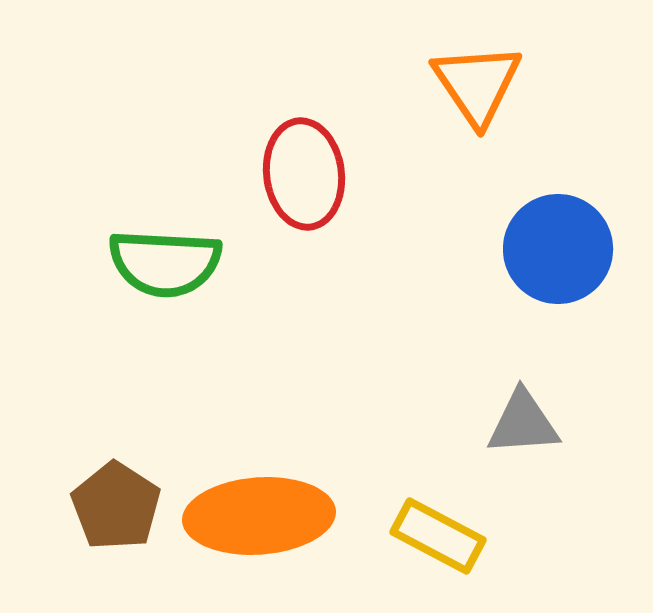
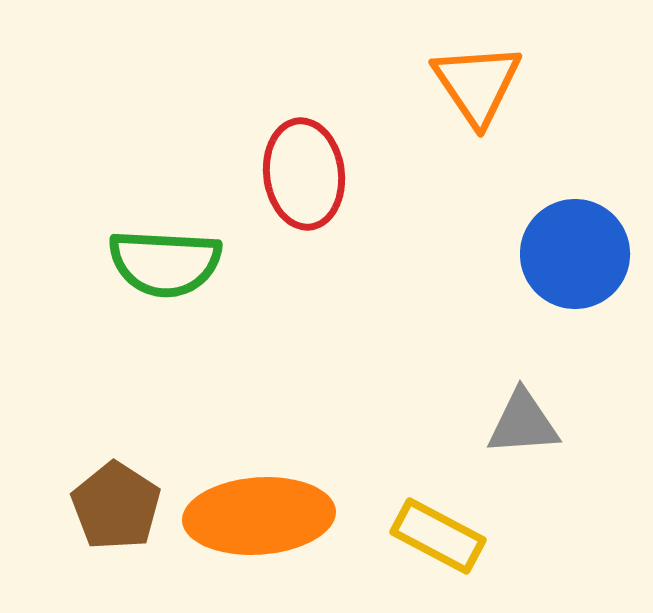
blue circle: moved 17 px right, 5 px down
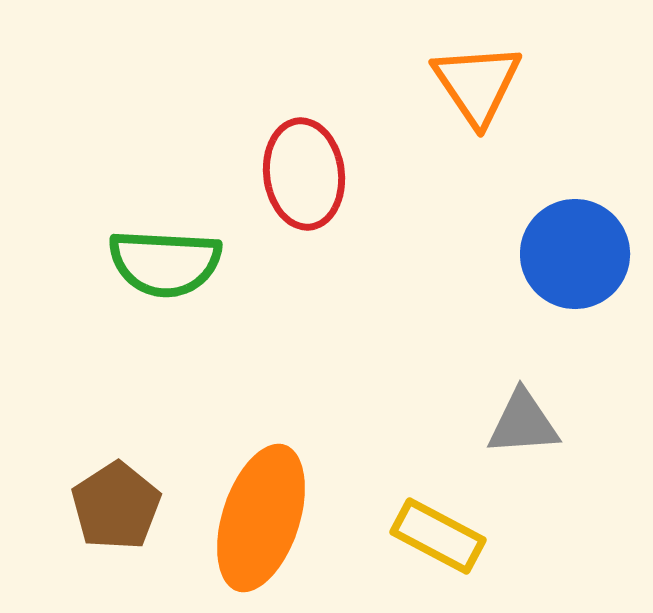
brown pentagon: rotated 6 degrees clockwise
orange ellipse: moved 2 px right, 2 px down; rotated 68 degrees counterclockwise
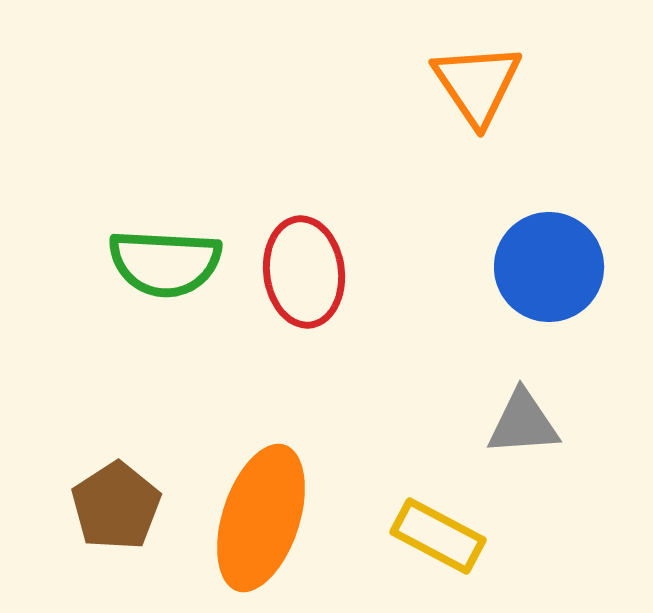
red ellipse: moved 98 px down
blue circle: moved 26 px left, 13 px down
